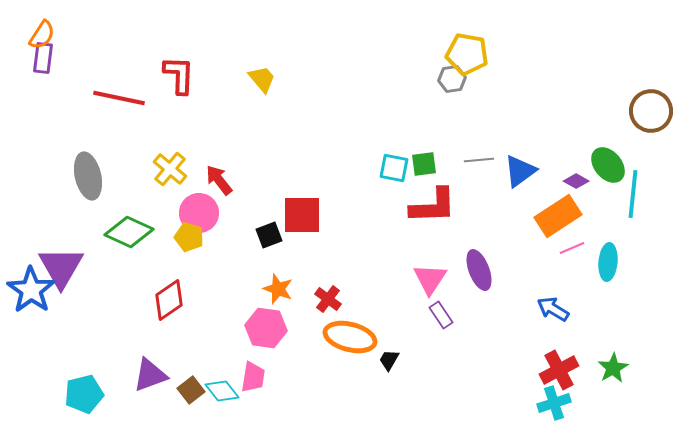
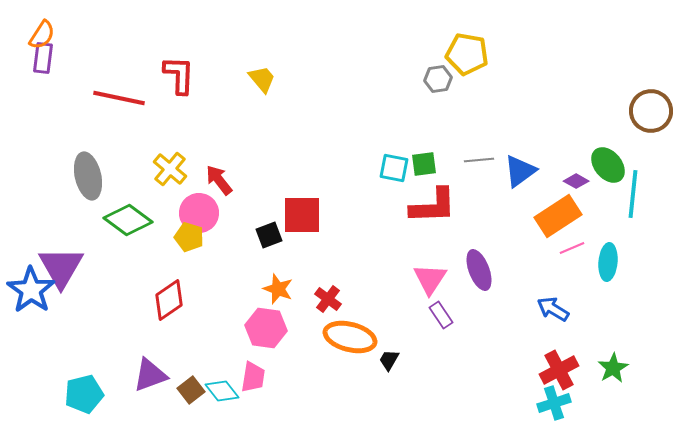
gray hexagon at (452, 79): moved 14 px left
green diamond at (129, 232): moved 1 px left, 12 px up; rotated 12 degrees clockwise
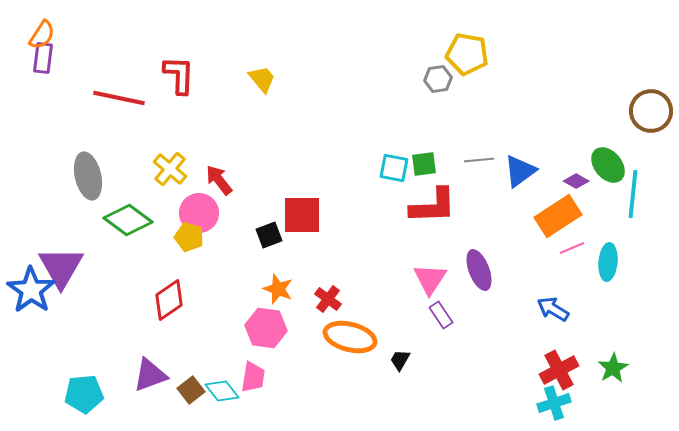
black trapezoid at (389, 360): moved 11 px right
cyan pentagon at (84, 394): rotated 9 degrees clockwise
